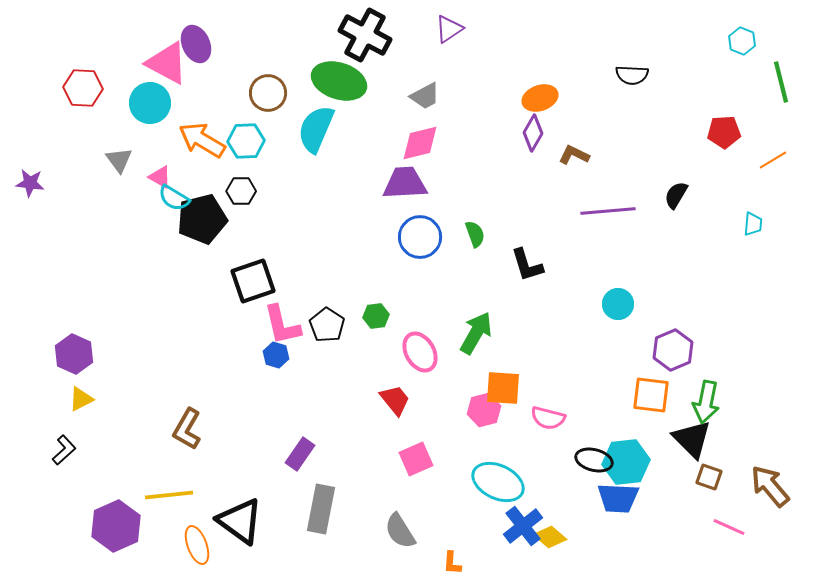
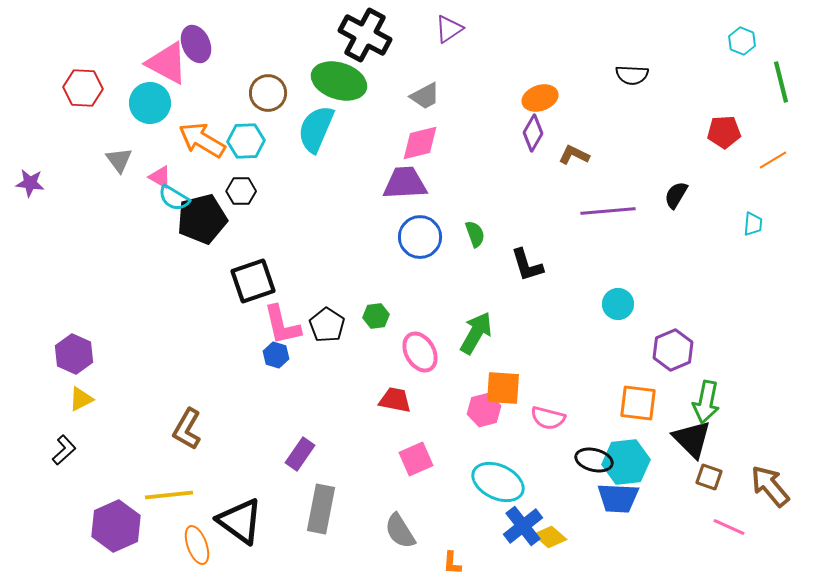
orange square at (651, 395): moved 13 px left, 8 px down
red trapezoid at (395, 400): rotated 40 degrees counterclockwise
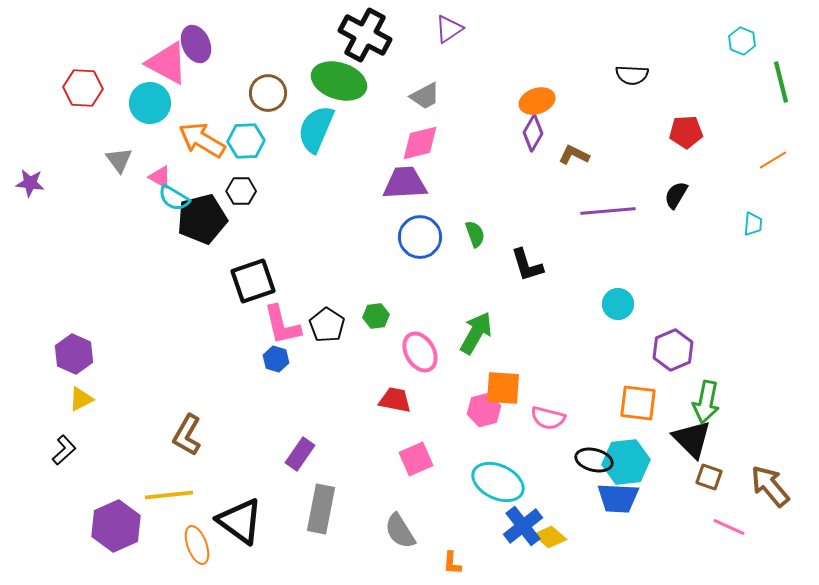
orange ellipse at (540, 98): moved 3 px left, 3 px down
red pentagon at (724, 132): moved 38 px left
blue hexagon at (276, 355): moved 4 px down
brown L-shape at (187, 429): moved 6 px down
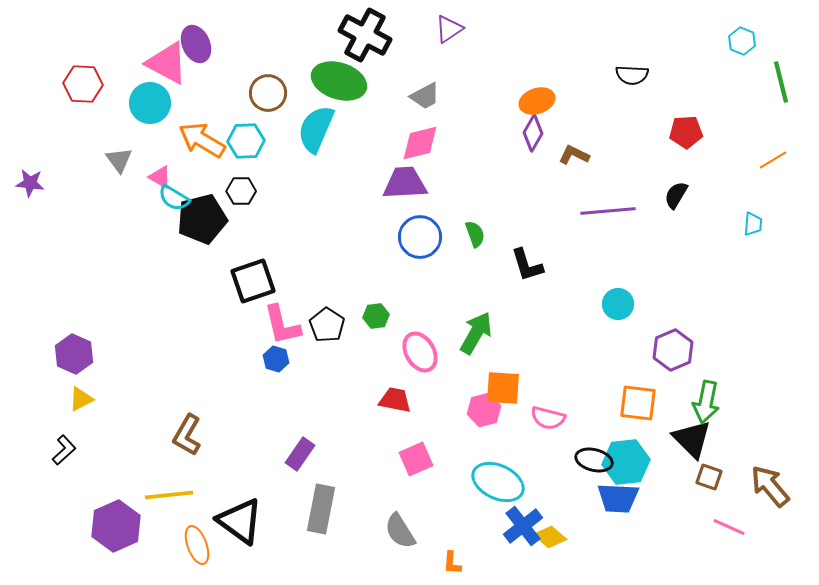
red hexagon at (83, 88): moved 4 px up
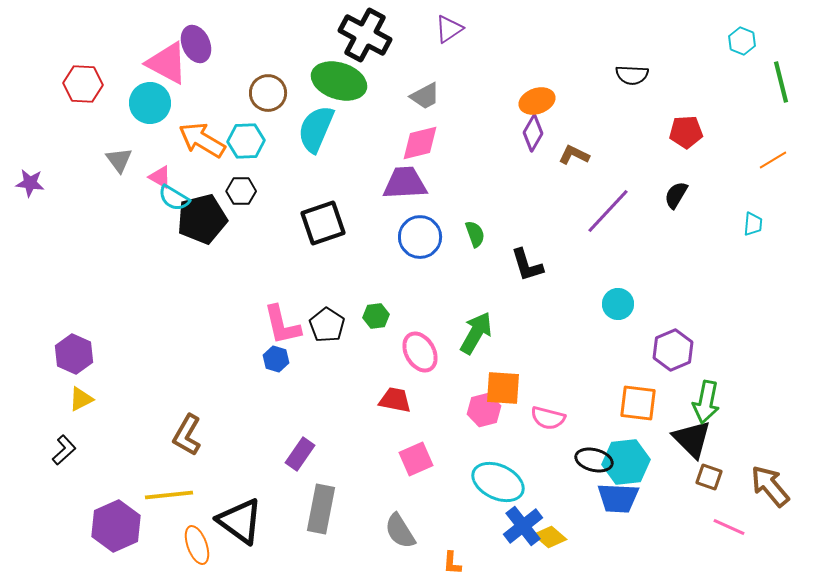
purple line at (608, 211): rotated 42 degrees counterclockwise
black square at (253, 281): moved 70 px right, 58 px up
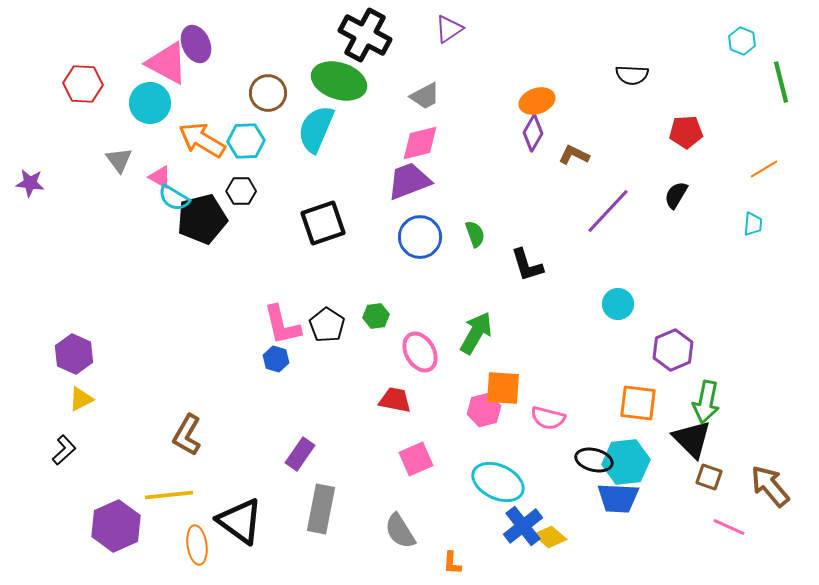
orange line at (773, 160): moved 9 px left, 9 px down
purple trapezoid at (405, 183): moved 4 px right, 2 px up; rotated 18 degrees counterclockwise
orange ellipse at (197, 545): rotated 12 degrees clockwise
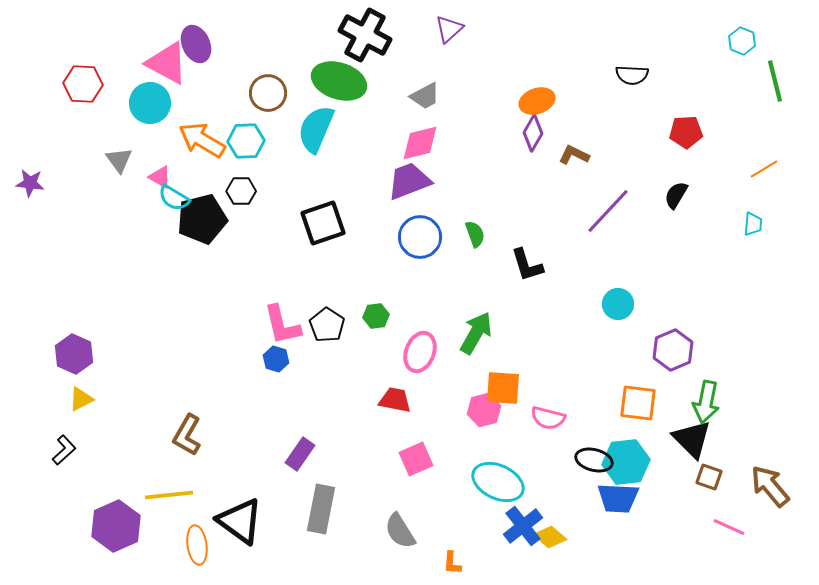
purple triangle at (449, 29): rotated 8 degrees counterclockwise
green line at (781, 82): moved 6 px left, 1 px up
pink ellipse at (420, 352): rotated 51 degrees clockwise
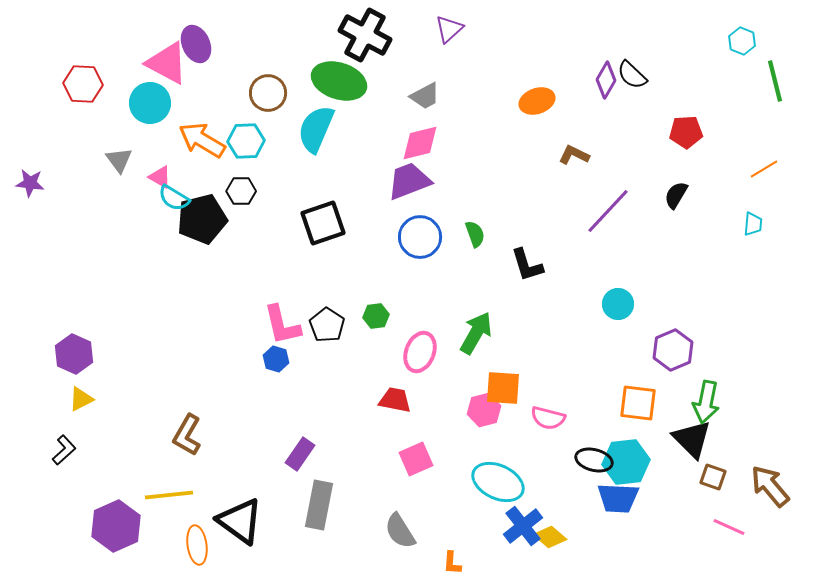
black semicircle at (632, 75): rotated 40 degrees clockwise
purple diamond at (533, 133): moved 73 px right, 53 px up
brown square at (709, 477): moved 4 px right
gray rectangle at (321, 509): moved 2 px left, 4 px up
